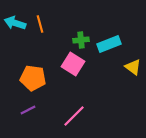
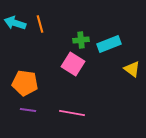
yellow triangle: moved 1 px left, 2 px down
orange pentagon: moved 8 px left, 5 px down
purple line: rotated 35 degrees clockwise
pink line: moved 2 px left, 3 px up; rotated 55 degrees clockwise
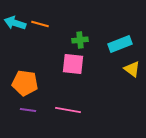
orange line: rotated 60 degrees counterclockwise
green cross: moved 1 px left
cyan rectangle: moved 11 px right
pink square: rotated 25 degrees counterclockwise
pink line: moved 4 px left, 3 px up
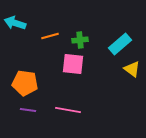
orange line: moved 10 px right, 12 px down; rotated 30 degrees counterclockwise
cyan rectangle: rotated 20 degrees counterclockwise
